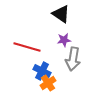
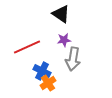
red line: rotated 40 degrees counterclockwise
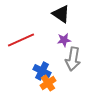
red line: moved 6 px left, 7 px up
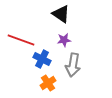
red line: rotated 44 degrees clockwise
gray arrow: moved 6 px down
blue cross: moved 12 px up
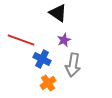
black triangle: moved 3 px left, 1 px up
purple star: rotated 16 degrees counterclockwise
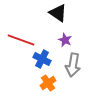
purple star: moved 1 px right; rotated 24 degrees counterclockwise
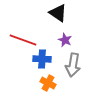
red line: moved 2 px right
blue cross: rotated 24 degrees counterclockwise
orange cross: rotated 28 degrees counterclockwise
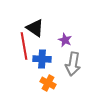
black triangle: moved 23 px left, 15 px down
red line: moved 1 px right, 6 px down; rotated 60 degrees clockwise
gray arrow: moved 1 px up
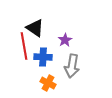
purple star: rotated 16 degrees clockwise
blue cross: moved 1 px right, 2 px up
gray arrow: moved 1 px left, 2 px down
